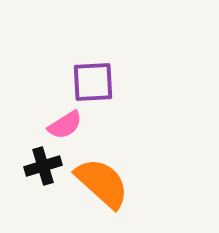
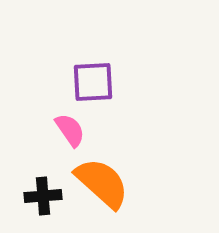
pink semicircle: moved 5 px right, 5 px down; rotated 93 degrees counterclockwise
black cross: moved 30 px down; rotated 12 degrees clockwise
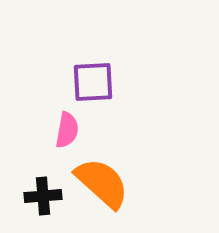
pink semicircle: moved 3 px left; rotated 45 degrees clockwise
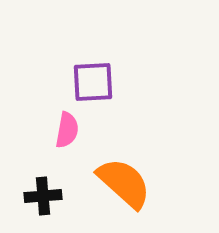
orange semicircle: moved 22 px right
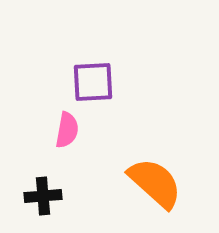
orange semicircle: moved 31 px right
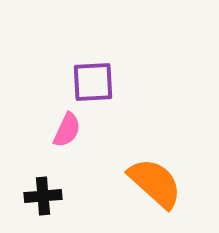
pink semicircle: rotated 15 degrees clockwise
